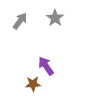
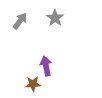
purple arrow: rotated 24 degrees clockwise
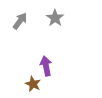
brown star: rotated 28 degrees clockwise
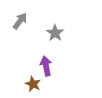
gray star: moved 15 px down
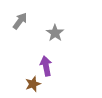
brown star: rotated 28 degrees clockwise
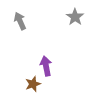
gray arrow: rotated 60 degrees counterclockwise
gray star: moved 20 px right, 16 px up
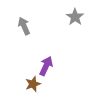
gray arrow: moved 4 px right, 5 px down
purple arrow: rotated 36 degrees clockwise
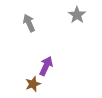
gray star: moved 2 px right, 2 px up
gray arrow: moved 5 px right, 3 px up
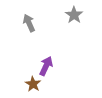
gray star: moved 3 px left
brown star: rotated 21 degrees counterclockwise
